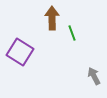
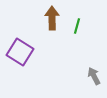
green line: moved 5 px right, 7 px up; rotated 35 degrees clockwise
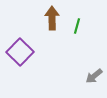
purple square: rotated 12 degrees clockwise
gray arrow: rotated 102 degrees counterclockwise
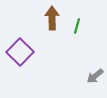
gray arrow: moved 1 px right
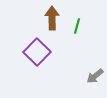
purple square: moved 17 px right
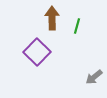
gray arrow: moved 1 px left, 1 px down
